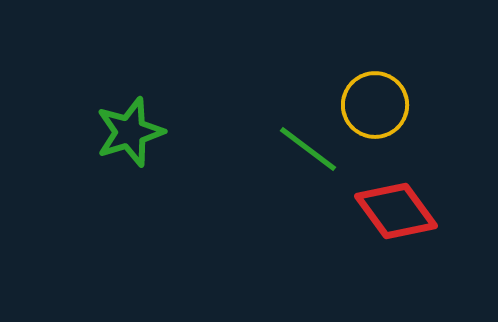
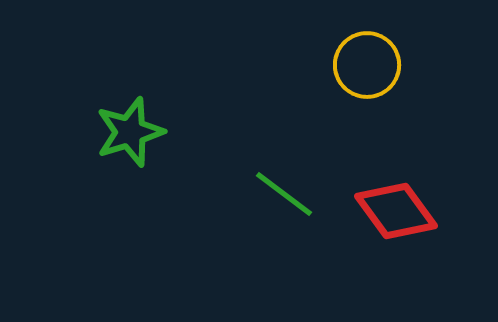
yellow circle: moved 8 px left, 40 px up
green line: moved 24 px left, 45 px down
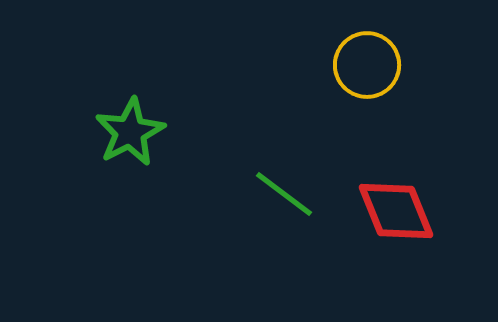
green star: rotated 10 degrees counterclockwise
red diamond: rotated 14 degrees clockwise
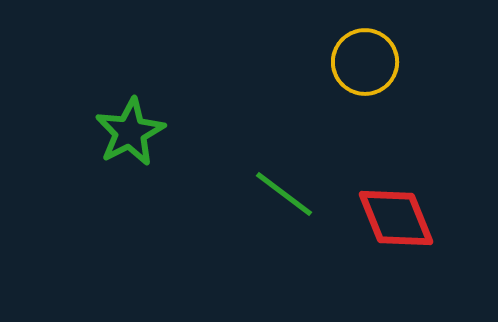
yellow circle: moved 2 px left, 3 px up
red diamond: moved 7 px down
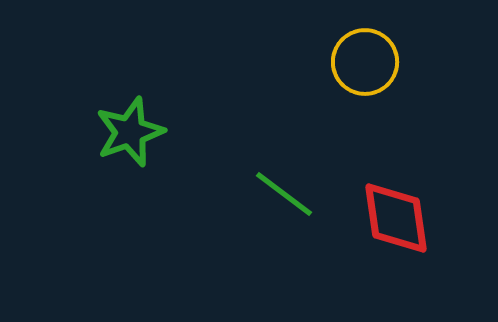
green star: rotated 8 degrees clockwise
red diamond: rotated 14 degrees clockwise
